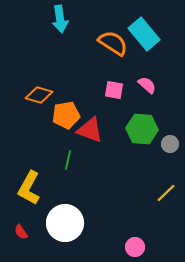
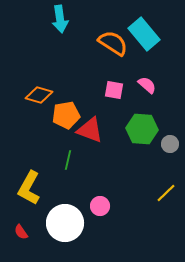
pink circle: moved 35 px left, 41 px up
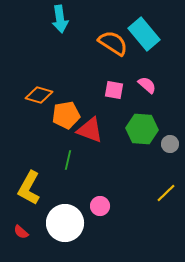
red semicircle: rotated 14 degrees counterclockwise
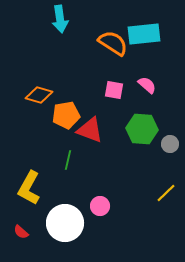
cyan rectangle: rotated 56 degrees counterclockwise
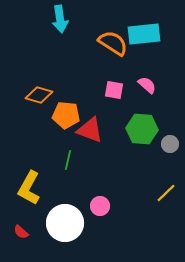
orange pentagon: rotated 16 degrees clockwise
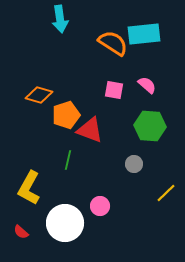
orange pentagon: rotated 24 degrees counterclockwise
green hexagon: moved 8 px right, 3 px up
gray circle: moved 36 px left, 20 px down
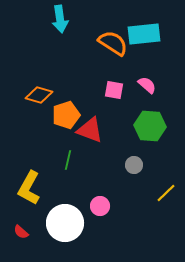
gray circle: moved 1 px down
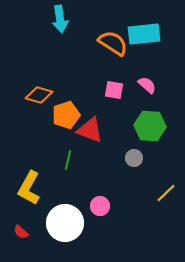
gray circle: moved 7 px up
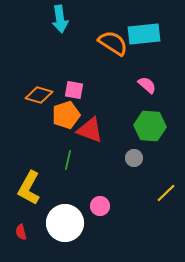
pink square: moved 40 px left
red semicircle: rotated 35 degrees clockwise
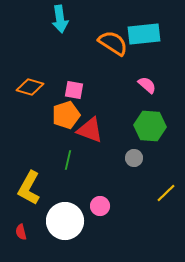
orange diamond: moved 9 px left, 8 px up
white circle: moved 2 px up
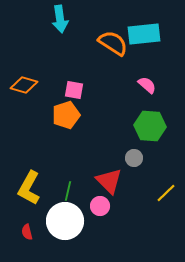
orange diamond: moved 6 px left, 2 px up
red triangle: moved 19 px right, 51 px down; rotated 24 degrees clockwise
green line: moved 31 px down
red semicircle: moved 6 px right
